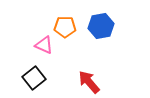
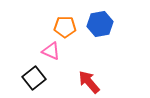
blue hexagon: moved 1 px left, 2 px up
pink triangle: moved 7 px right, 6 px down
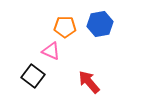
black square: moved 1 px left, 2 px up; rotated 15 degrees counterclockwise
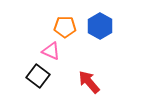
blue hexagon: moved 2 px down; rotated 20 degrees counterclockwise
black square: moved 5 px right
